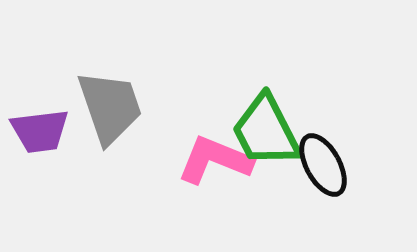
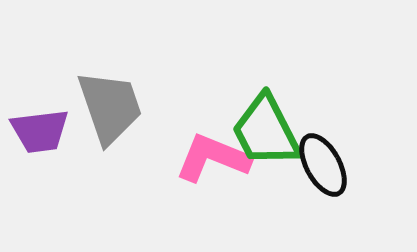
pink L-shape: moved 2 px left, 2 px up
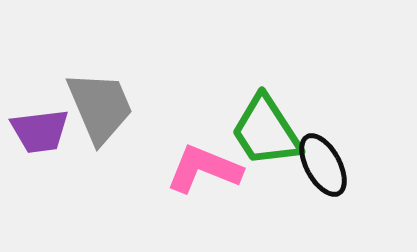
gray trapezoid: moved 10 px left; rotated 4 degrees counterclockwise
green trapezoid: rotated 6 degrees counterclockwise
pink L-shape: moved 9 px left, 11 px down
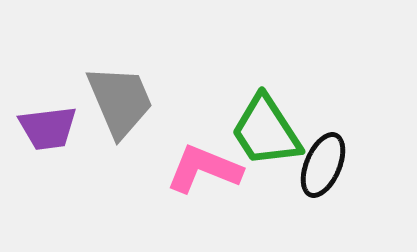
gray trapezoid: moved 20 px right, 6 px up
purple trapezoid: moved 8 px right, 3 px up
black ellipse: rotated 52 degrees clockwise
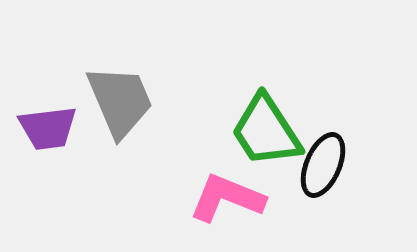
pink L-shape: moved 23 px right, 29 px down
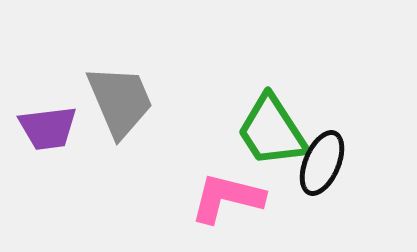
green trapezoid: moved 6 px right
black ellipse: moved 1 px left, 2 px up
pink L-shape: rotated 8 degrees counterclockwise
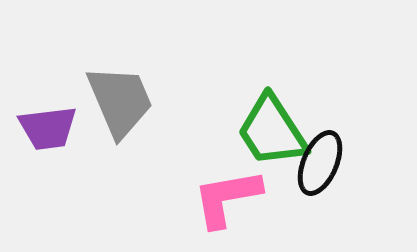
black ellipse: moved 2 px left
pink L-shape: rotated 24 degrees counterclockwise
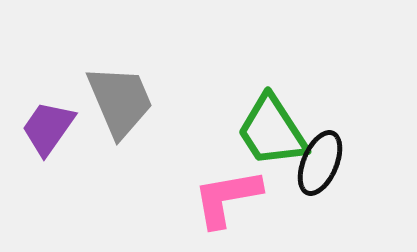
purple trapezoid: rotated 132 degrees clockwise
